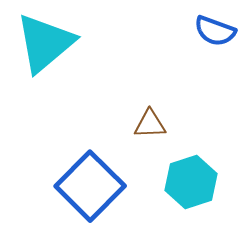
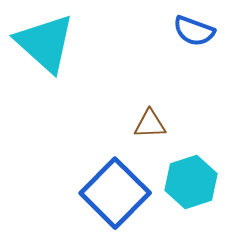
blue semicircle: moved 21 px left
cyan triangle: rotated 38 degrees counterclockwise
blue square: moved 25 px right, 7 px down
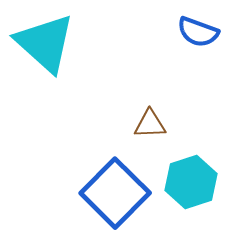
blue semicircle: moved 4 px right, 1 px down
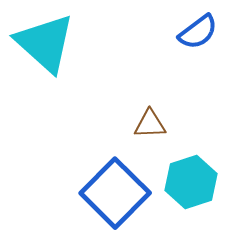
blue semicircle: rotated 57 degrees counterclockwise
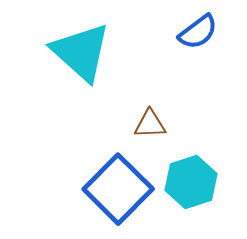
cyan triangle: moved 36 px right, 9 px down
blue square: moved 3 px right, 4 px up
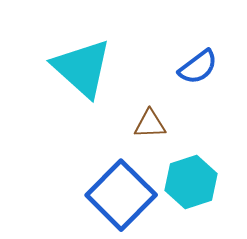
blue semicircle: moved 35 px down
cyan triangle: moved 1 px right, 16 px down
blue square: moved 3 px right, 6 px down
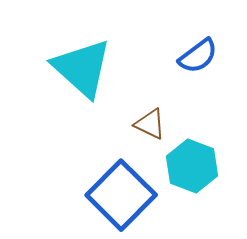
blue semicircle: moved 11 px up
brown triangle: rotated 28 degrees clockwise
cyan hexagon: moved 1 px right, 16 px up; rotated 21 degrees counterclockwise
